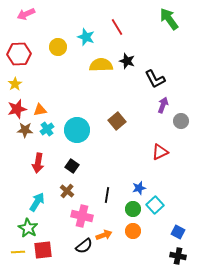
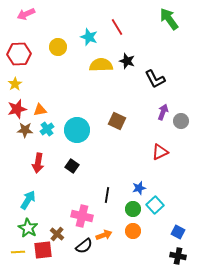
cyan star: moved 3 px right
purple arrow: moved 7 px down
brown square: rotated 24 degrees counterclockwise
brown cross: moved 10 px left, 43 px down
cyan arrow: moved 9 px left, 2 px up
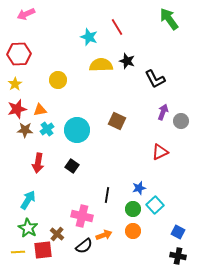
yellow circle: moved 33 px down
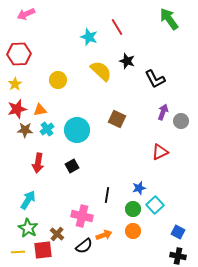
yellow semicircle: moved 6 px down; rotated 45 degrees clockwise
brown square: moved 2 px up
black square: rotated 24 degrees clockwise
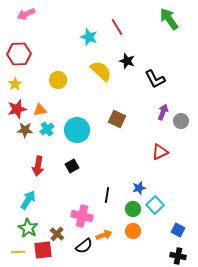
red arrow: moved 3 px down
blue square: moved 2 px up
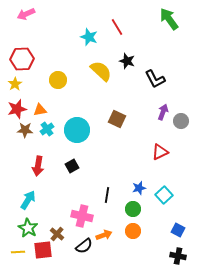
red hexagon: moved 3 px right, 5 px down
cyan square: moved 9 px right, 10 px up
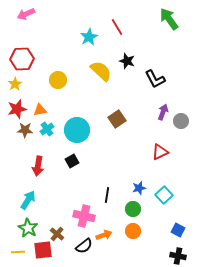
cyan star: rotated 24 degrees clockwise
brown square: rotated 30 degrees clockwise
black square: moved 5 px up
pink cross: moved 2 px right
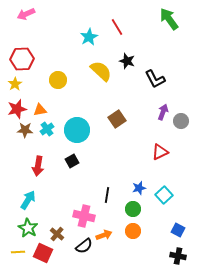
red square: moved 3 px down; rotated 30 degrees clockwise
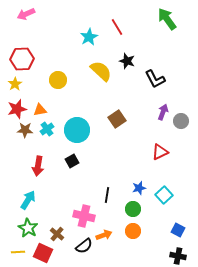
green arrow: moved 2 px left
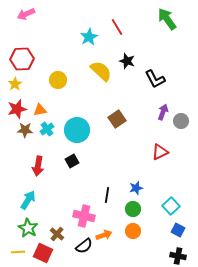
blue star: moved 3 px left
cyan square: moved 7 px right, 11 px down
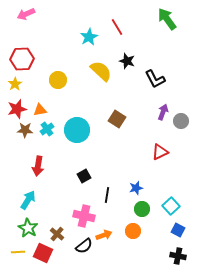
brown square: rotated 24 degrees counterclockwise
black square: moved 12 px right, 15 px down
green circle: moved 9 px right
